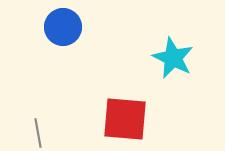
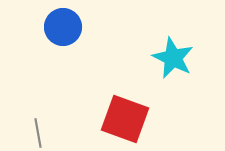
red square: rotated 15 degrees clockwise
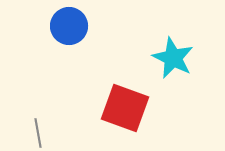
blue circle: moved 6 px right, 1 px up
red square: moved 11 px up
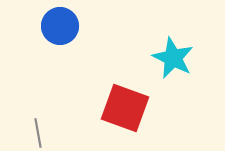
blue circle: moved 9 px left
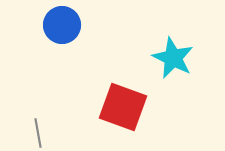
blue circle: moved 2 px right, 1 px up
red square: moved 2 px left, 1 px up
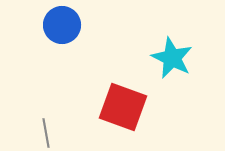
cyan star: moved 1 px left
gray line: moved 8 px right
